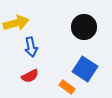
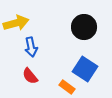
red semicircle: rotated 78 degrees clockwise
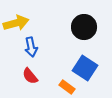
blue square: moved 1 px up
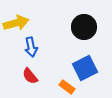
blue square: rotated 30 degrees clockwise
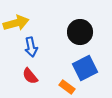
black circle: moved 4 px left, 5 px down
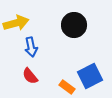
black circle: moved 6 px left, 7 px up
blue square: moved 5 px right, 8 px down
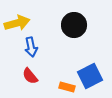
yellow arrow: moved 1 px right
orange rectangle: rotated 21 degrees counterclockwise
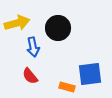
black circle: moved 16 px left, 3 px down
blue arrow: moved 2 px right
blue square: moved 2 px up; rotated 20 degrees clockwise
